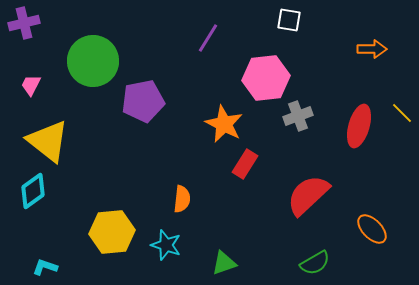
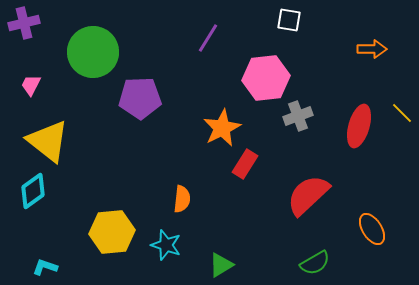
green circle: moved 9 px up
purple pentagon: moved 3 px left, 3 px up; rotated 9 degrees clockwise
orange star: moved 2 px left, 4 px down; rotated 18 degrees clockwise
orange ellipse: rotated 12 degrees clockwise
green triangle: moved 3 px left, 2 px down; rotated 12 degrees counterclockwise
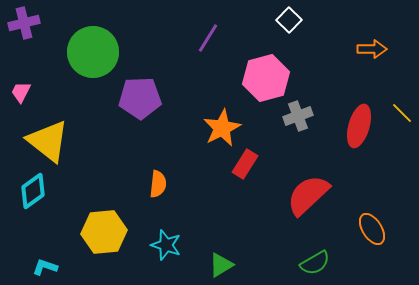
white square: rotated 35 degrees clockwise
pink hexagon: rotated 9 degrees counterclockwise
pink trapezoid: moved 10 px left, 7 px down
orange semicircle: moved 24 px left, 15 px up
yellow hexagon: moved 8 px left
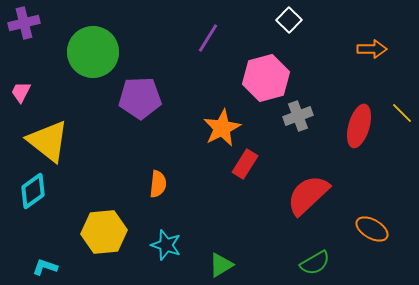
orange ellipse: rotated 28 degrees counterclockwise
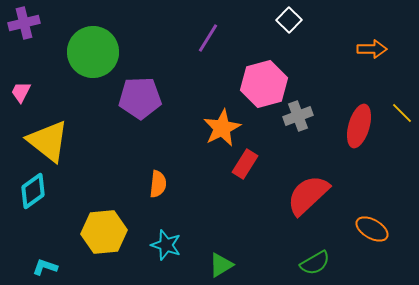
pink hexagon: moved 2 px left, 6 px down
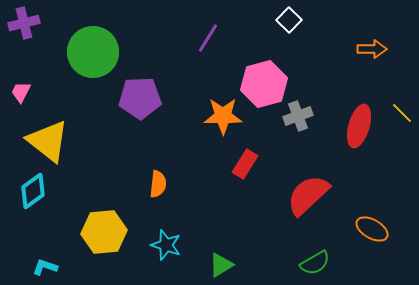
orange star: moved 1 px right, 12 px up; rotated 27 degrees clockwise
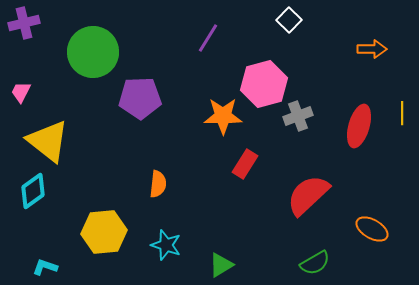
yellow line: rotated 45 degrees clockwise
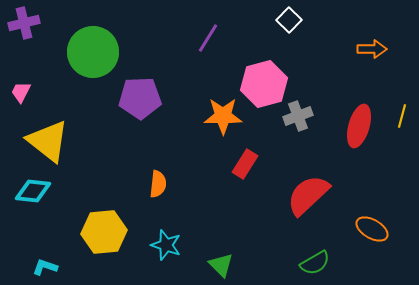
yellow line: moved 3 px down; rotated 15 degrees clockwise
cyan diamond: rotated 42 degrees clockwise
green triangle: rotated 44 degrees counterclockwise
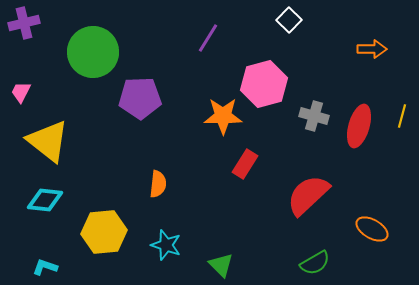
gray cross: moved 16 px right; rotated 36 degrees clockwise
cyan diamond: moved 12 px right, 9 px down
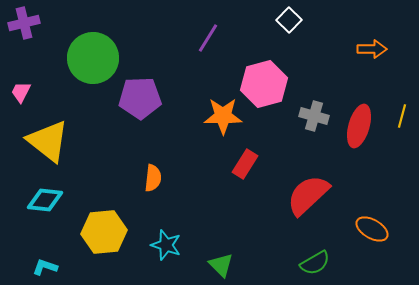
green circle: moved 6 px down
orange semicircle: moved 5 px left, 6 px up
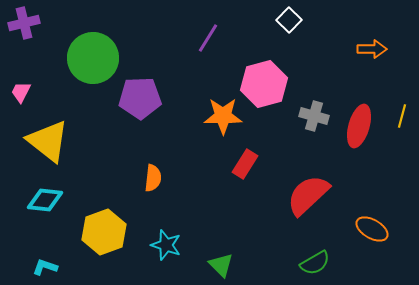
yellow hexagon: rotated 15 degrees counterclockwise
